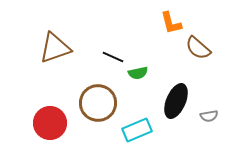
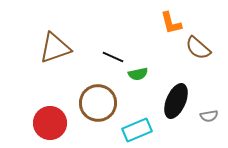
green semicircle: moved 1 px down
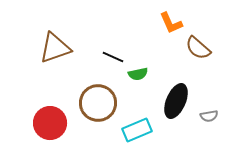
orange L-shape: rotated 10 degrees counterclockwise
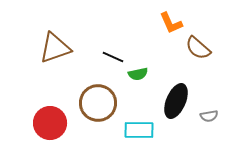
cyan rectangle: moved 2 px right; rotated 24 degrees clockwise
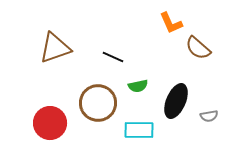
green semicircle: moved 12 px down
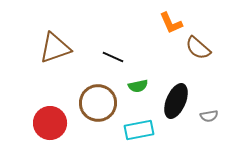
cyan rectangle: rotated 12 degrees counterclockwise
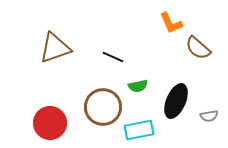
brown circle: moved 5 px right, 4 px down
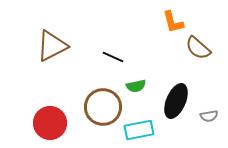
orange L-shape: moved 2 px right, 1 px up; rotated 10 degrees clockwise
brown triangle: moved 3 px left, 2 px up; rotated 8 degrees counterclockwise
green semicircle: moved 2 px left
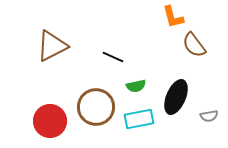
orange L-shape: moved 5 px up
brown semicircle: moved 4 px left, 3 px up; rotated 12 degrees clockwise
black ellipse: moved 4 px up
brown circle: moved 7 px left
red circle: moved 2 px up
cyan rectangle: moved 11 px up
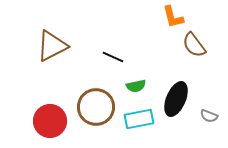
black ellipse: moved 2 px down
gray semicircle: rotated 30 degrees clockwise
